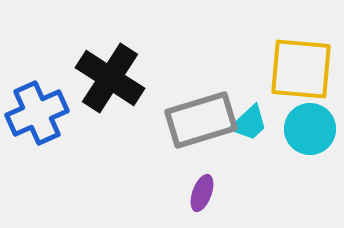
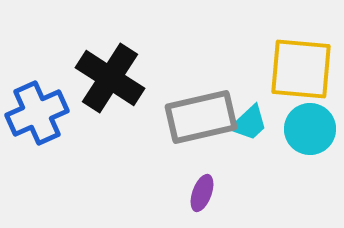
gray rectangle: moved 3 px up; rotated 4 degrees clockwise
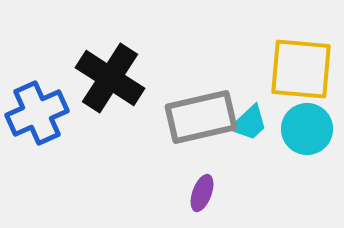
cyan circle: moved 3 px left
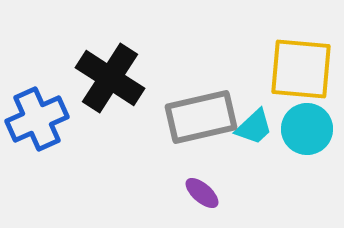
blue cross: moved 6 px down
cyan trapezoid: moved 5 px right, 4 px down
purple ellipse: rotated 69 degrees counterclockwise
